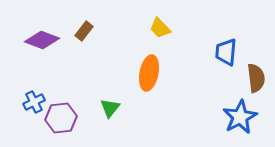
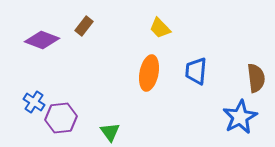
brown rectangle: moved 5 px up
blue trapezoid: moved 30 px left, 19 px down
blue cross: rotated 30 degrees counterclockwise
green triangle: moved 24 px down; rotated 15 degrees counterclockwise
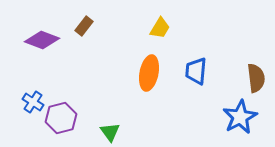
yellow trapezoid: rotated 105 degrees counterclockwise
blue cross: moved 1 px left
purple hexagon: rotated 8 degrees counterclockwise
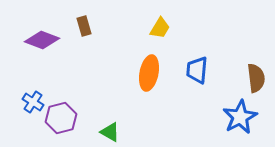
brown rectangle: rotated 54 degrees counterclockwise
blue trapezoid: moved 1 px right, 1 px up
green triangle: rotated 25 degrees counterclockwise
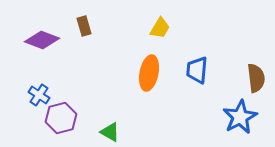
blue cross: moved 6 px right, 7 px up
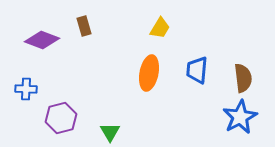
brown semicircle: moved 13 px left
blue cross: moved 13 px left, 6 px up; rotated 30 degrees counterclockwise
green triangle: rotated 30 degrees clockwise
